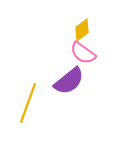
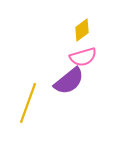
pink semicircle: moved 4 px down; rotated 52 degrees counterclockwise
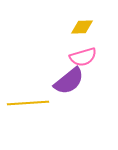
yellow diamond: moved 3 px up; rotated 35 degrees clockwise
yellow line: rotated 66 degrees clockwise
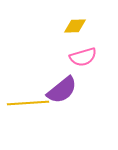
yellow diamond: moved 7 px left, 1 px up
purple semicircle: moved 7 px left, 9 px down
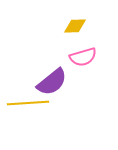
purple semicircle: moved 10 px left, 8 px up
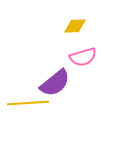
purple semicircle: moved 3 px right, 1 px down
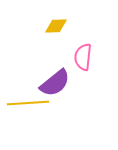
yellow diamond: moved 19 px left
pink semicircle: rotated 112 degrees clockwise
